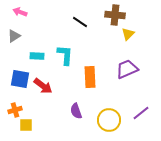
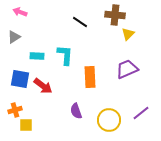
gray triangle: moved 1 px down
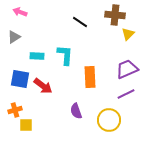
purple line: moved 15 px left, 19 px up; rotated 12 degrees clockwise
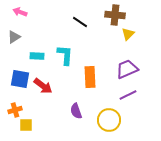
purple line: moved 2 px right, 1 px down
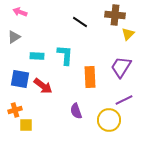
purple trapezoid: moved 6 px left, 2 px up; rotated 35 degrees counterclockwise
purple line: moved 4 px left, 5 px down
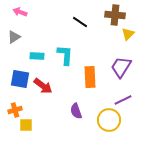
purple line: moved 1 px left
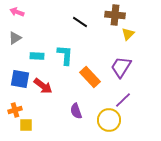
pink arrow: moved 3 px left
gray triangle: moved 1 px right, 1 px down
orange rectangle: rotated 40 degrees counterclockwise
purple line: rotated 18 degrees counterclockwise
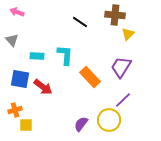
gray triangle: moved 3 px left, 2 px down; rotated 40 degrees counterclockwise
red arrow: moved 1 px down
purple semicircle: moved 5 px right, 13 px down; rotated 56 degrees clockwise
